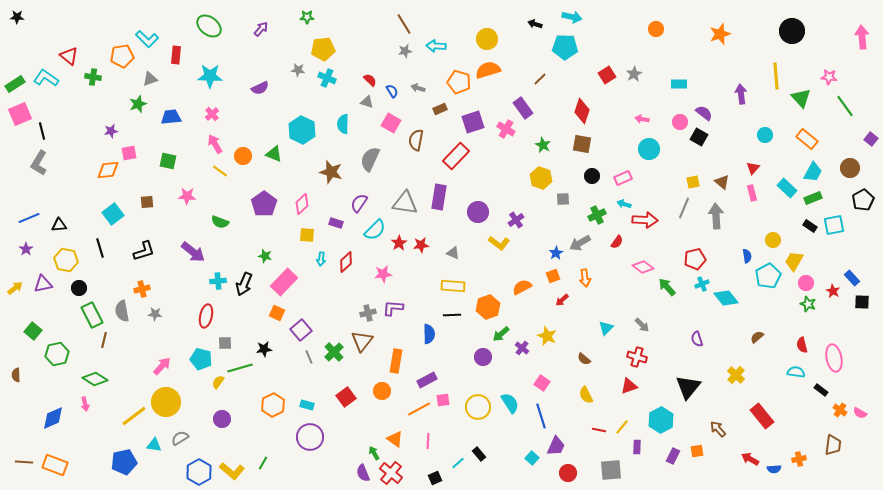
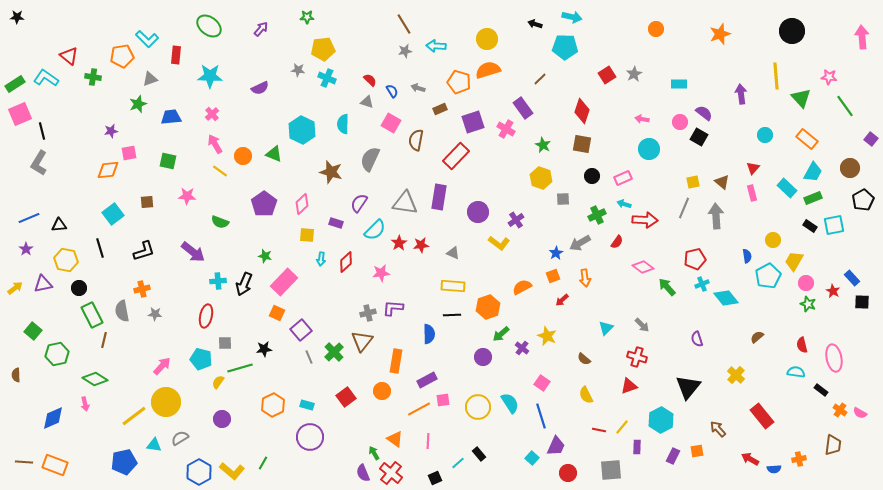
pink star at (383, 274): moved 2 px left, 1 px up
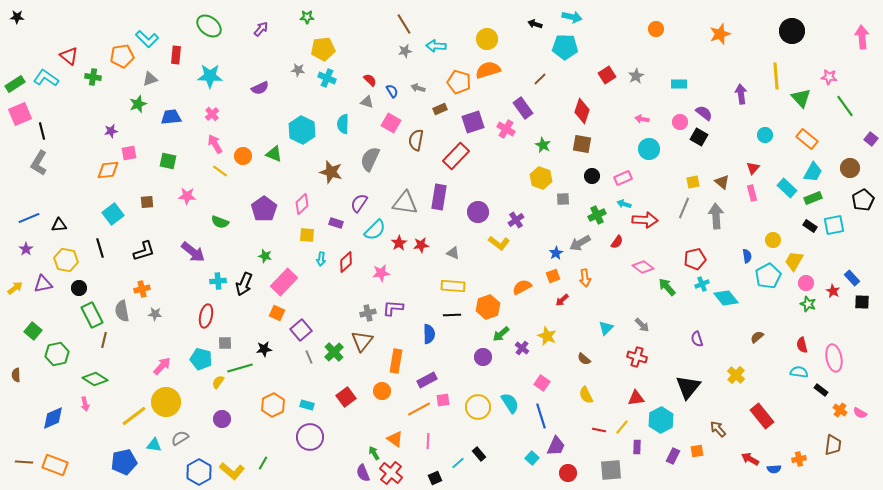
gray star at (634, 74): moved 2 px right, 2 px down
purple pentagon at (264, 204): moved 5 px down
cyan semicircle at (796, 372): moved 3 px right
red triangle at (629, 386): moved 7 px right, 12 px down; rotated 12 degrees clockwise
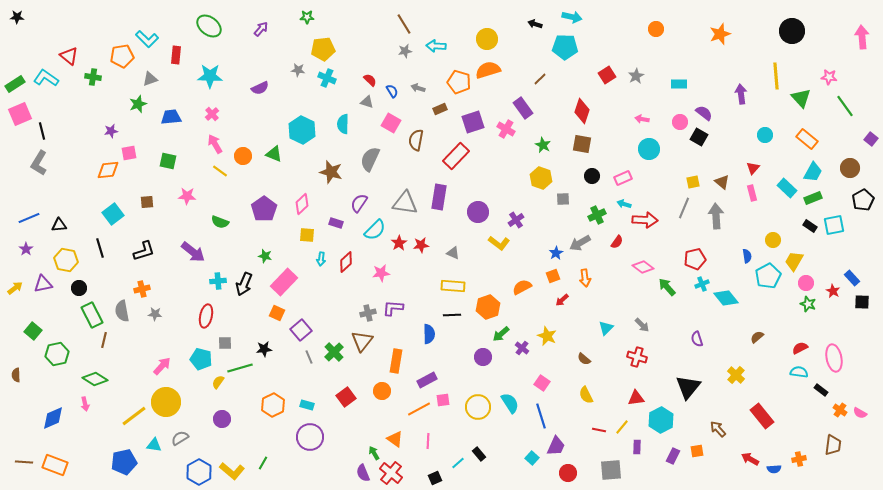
red semicircle at (802, 345): moved 2 px left, 3 px down; rotated 77 degrees clockwise
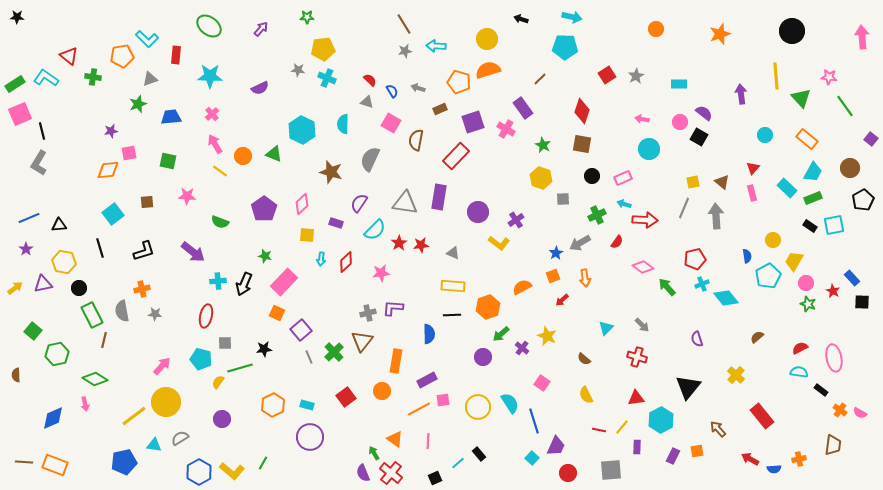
black arrow at (535, 24): moved 14 px left, 5 px up
yellow hexagon at (66, 260): moved 2 px left, 2 px down
blue line at (541, 416): moved 7 px left, 5 px down
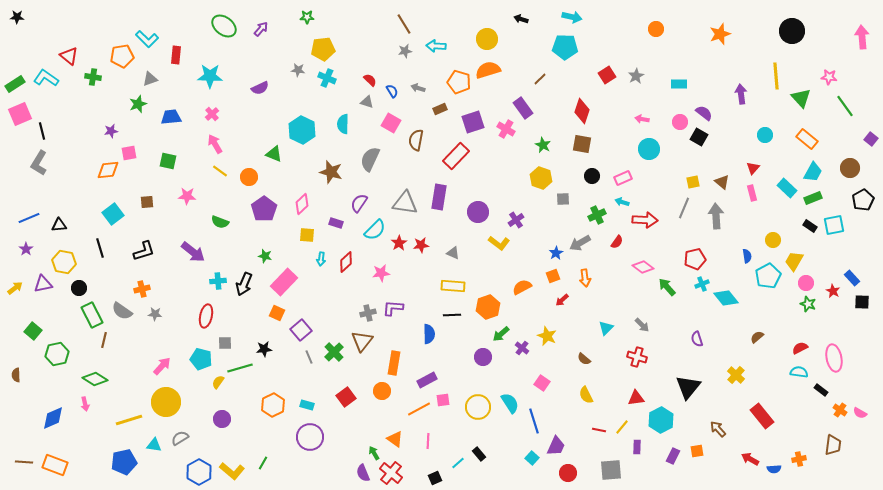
green ellipse at (209, 26): moved 15 px right
orange circle at (243, 156): moved 6 px right, 21 px down
cyan arrow at (624, 204): moved 2 px left, 2 px up
gray semicircle at (122, 311): rotated 45 degrees counterclockwise
orange rectangle at (396, 361): moved 2 px left, 2 px down
yellow line at (134, 416): moved 5 px left, 4 px down; rotated 20 degrees clockwise
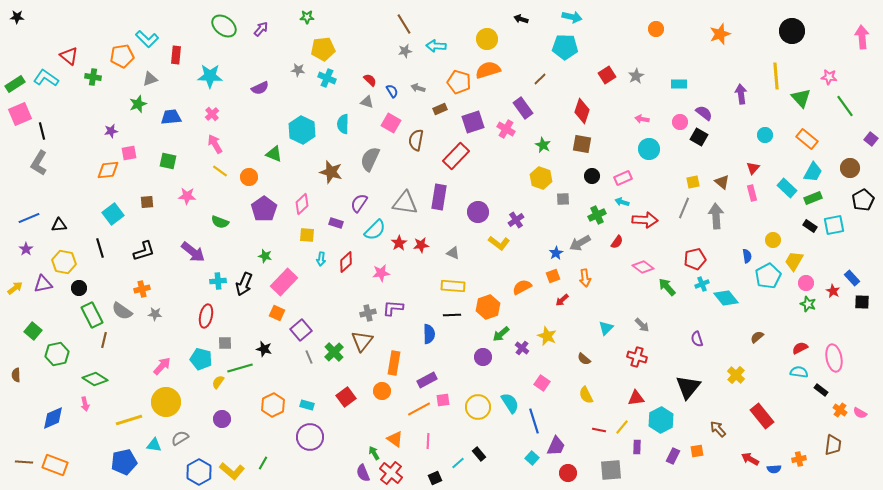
black star at (264, 349): rotated 21 degrees clockwise
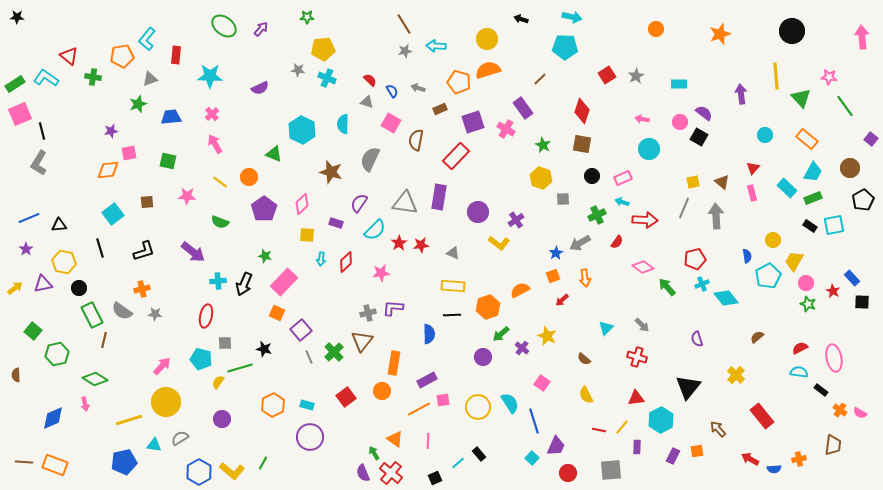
cyan L-shape at (147, 39): rotated 85 degrees clockwise
yellow line at (220, 171): moved 11 px down
orange semicircle at (522, 287): moved 2 px left, 3 px down
